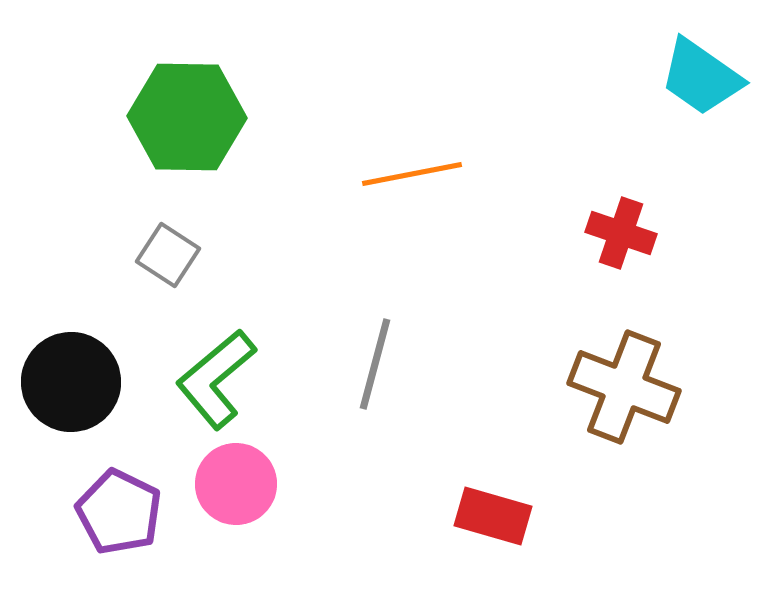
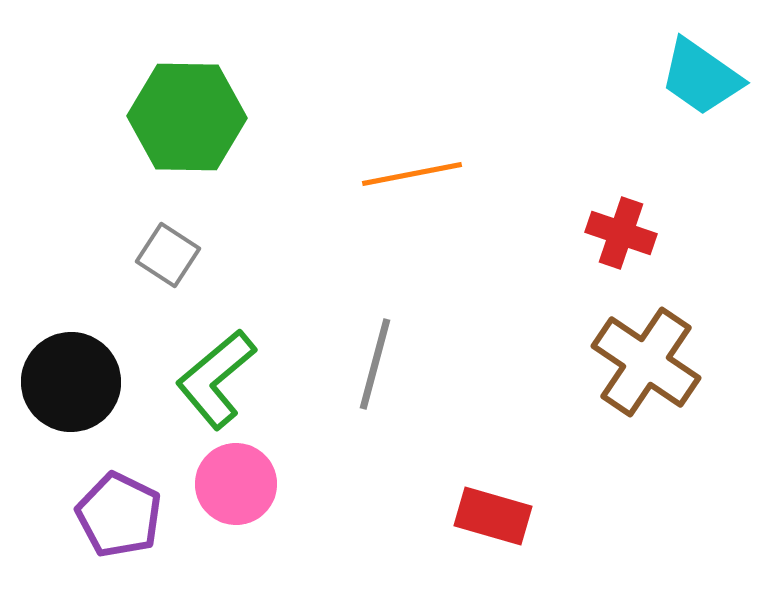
brown cross: moved 22 px right, 25 px up; rotated 13 degrees clockwise
purple pentagon: moved 3 px down
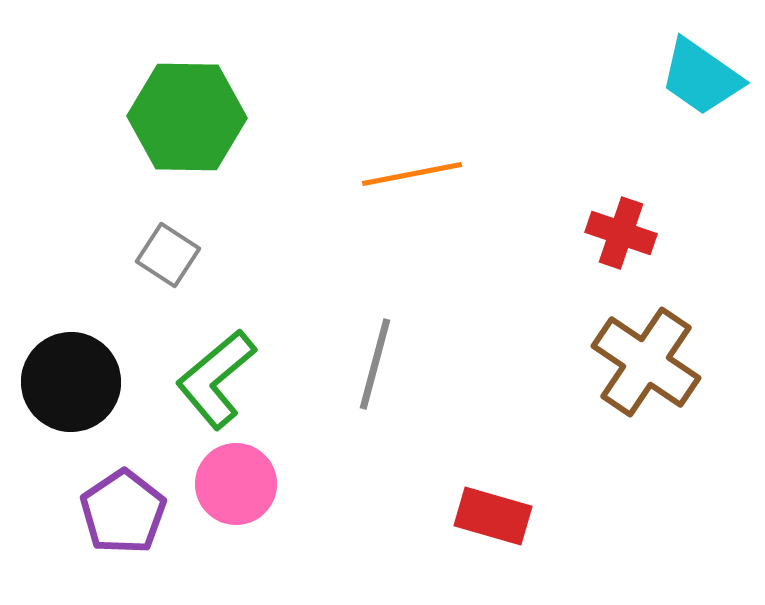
purple pentagon: moved 4 px right, 3 px up; rotated 12 degrees clockwise
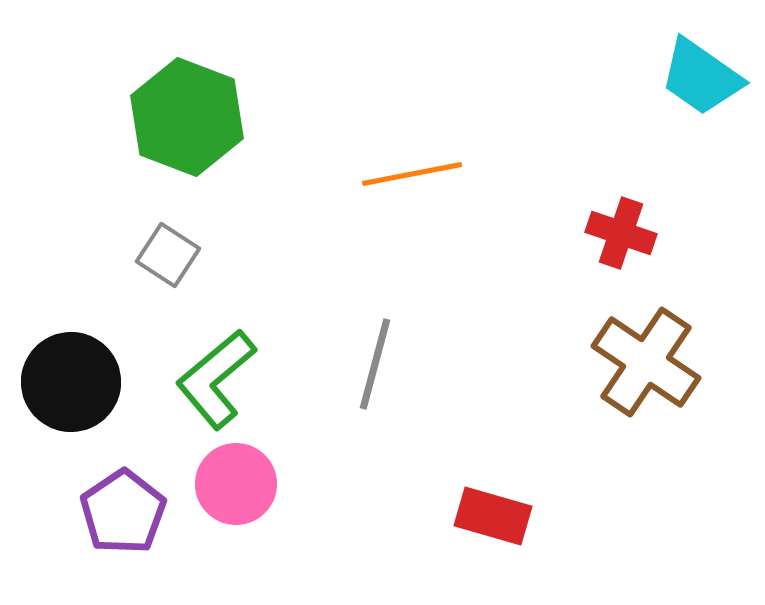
green hexagon: rotated 20 degrees clockwise
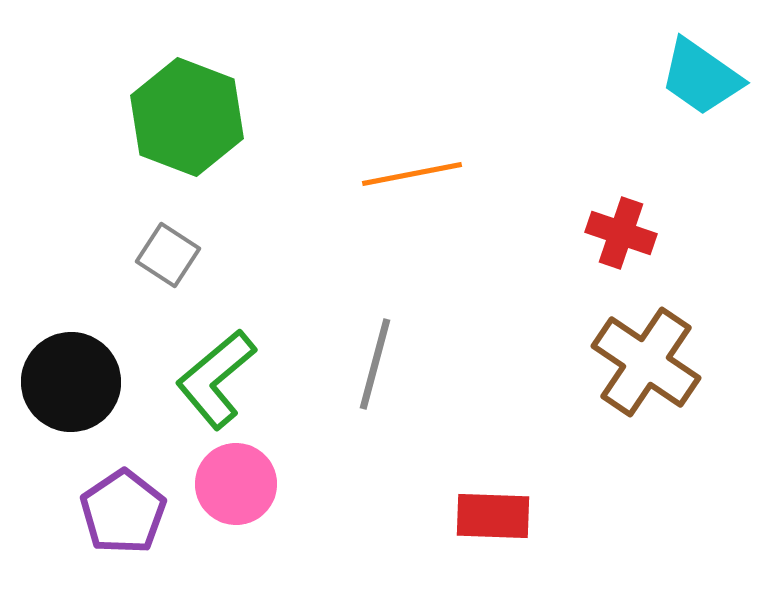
red rectangle: rotated 14 degrees counterclockwise
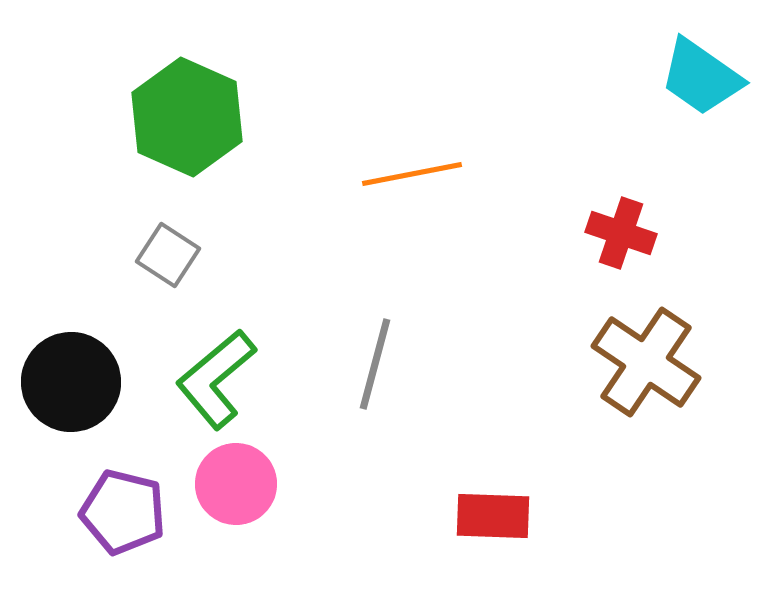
green hexagon: rotated 3 degrees clockwise
purple pentagon: rotated 24 degrees counterclockwise
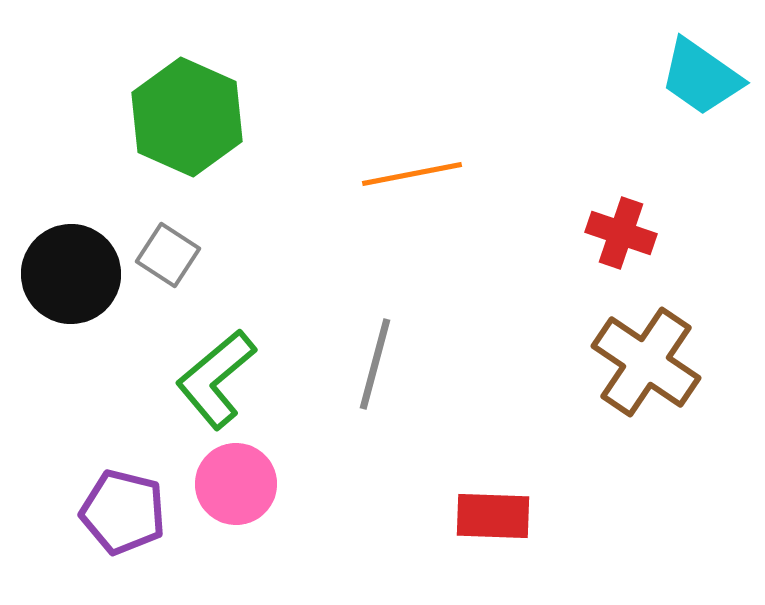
black circle: moved 108 px up
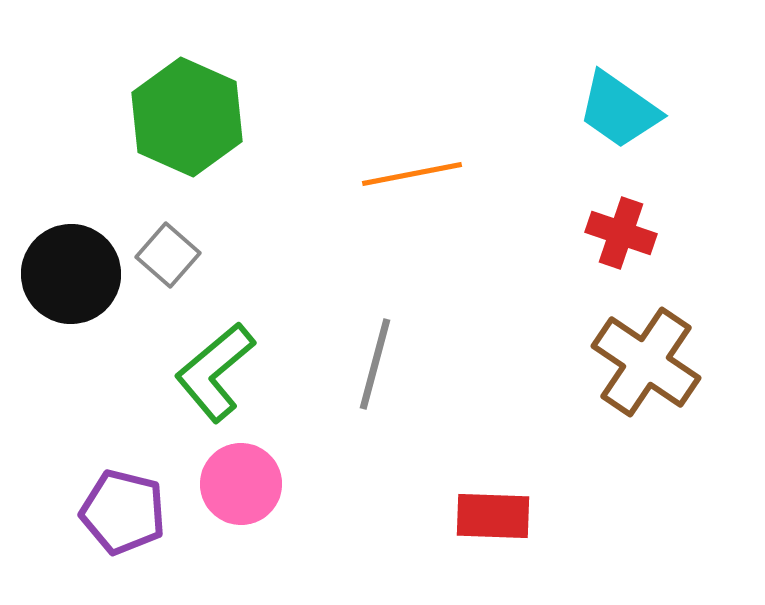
cyan trapezoid: moved 82 px left, 33 px down
gray square: rotated 8 degrees clockwise
green L-shape: moved 1 px left, 7 px up
pink circle: moved 5 px right
